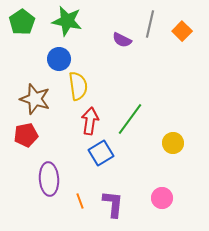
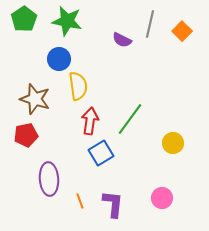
green pentagon: moved 2 px right, 3 px up
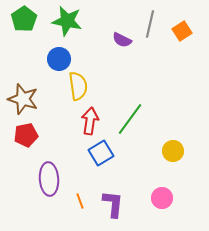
orange square: rotated 12 degrees clockwise
brown star: moved 12 px left
yellow circle: moved 8 px down
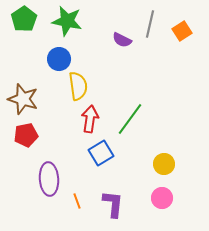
red arrow: moved 2 px up
yellow circle: moved 9 px left, 13 px down
orange line: moved 3 px left
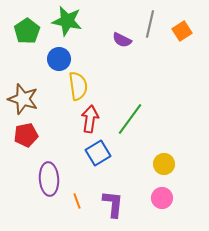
green pentagon: moved 3 px right, 12 px down
blue square: moved 3 px left
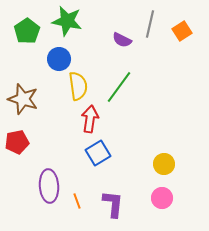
green line: moved 11 px left, 32 px up
red pentagon: moved 9 px left, 7 px down
purple ellipse: moved 7 px down
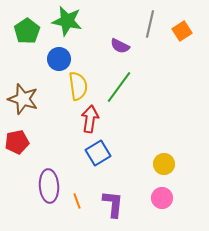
purple semicircle: moved 2 px left, 6 px down
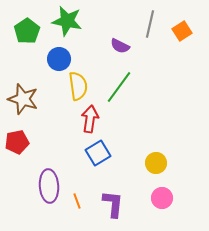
yellow circle: moved 8 px left, 1 px up
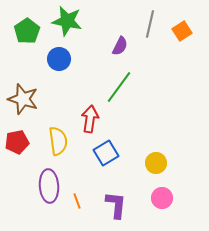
purple semicircle: rotated 90 degrees counterclockwise
yellow semicircle: moved 20 px left, 55 px down
blue square: moved 8 px right
purple L-shape: moved 3 px right, 1 px down
